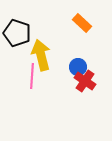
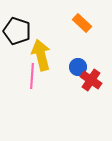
black pentagon: moved 2 px up
red cross: moved 6 px right, 1 px up
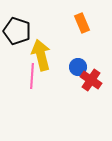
orange rectangle: rotated 24 degrees clockwise
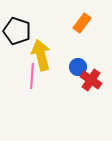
orange rectangle: rotated 60 degrees clockwise
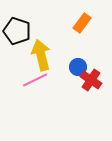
pink line: moved 3 px right, 4 px down; rotated 60 degrees clockwise
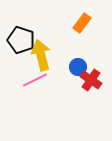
black pentagon: moved 4 px right, 9 px down
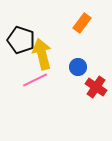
yellow arrow: moved 1 px right, 1 px up
red cross: moved 5 px right, 7 px down
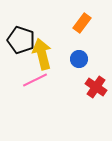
blue circle: moved 1 px right, 8 px up
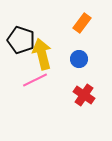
red cross: moved 12 px left, 8 px down
